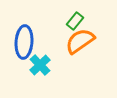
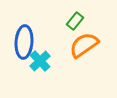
orange semicircle: moved 4 px right, 4 px down
cyan cross: moved 4 px up
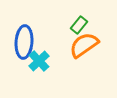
green rectangle: moved 4 px right, 4 px down
cyan cross: moved 1 px left
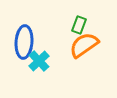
green rectangle: rotated 18 degrees counterclockwise
